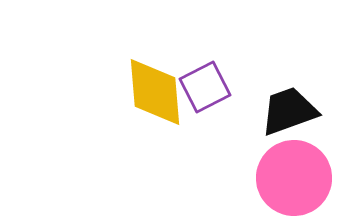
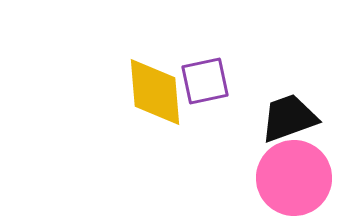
purple square: moved 6 px up; rotated 15 degrees clockwise
black trapezoid: moved 7 px down
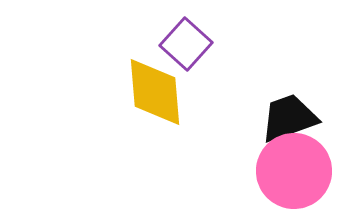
purple square: moved 19 px left, 37 px up; rotated 36 degrees counterclockwise
pink circle: moved 7 px up
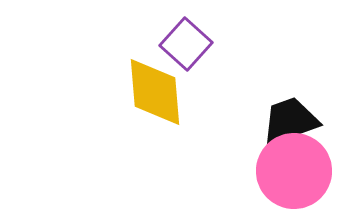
black trapezoid: moved 1 px right, 3 px down
